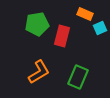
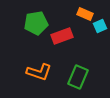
green pentagon: moved 1 px left, 1 px up
cyan square: moved 2 px up
red rectangle: rotated 55 degrees clockwise
orange L-shape: rotated 50 degrees clockwise
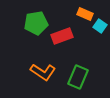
cyan square: rotated 32 degrees counterclockwise
orange L-shape: moved 4 px right; rotated 15 degrees clockwise
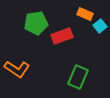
cyan square: rotated 16 degrees clockwise
orange L-shape: moved 26 px left, 3 px up
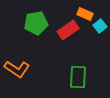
red rectangle: moved 6 px right, 6 px up; rotated 15 degrees counterclockwise
green rectangle: rotated 20 degrees counterclockwise
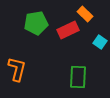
orange rectangle: rotated 21 degrees clockwise
cyan square: moved 16 px down; rotated 16 degrees counterclockwise
red rectangle: rotated 10 degrees clockwise
orange L-shape: rotated 110 degrees counterclockwise
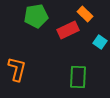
green pentagon: moved 7 px up
